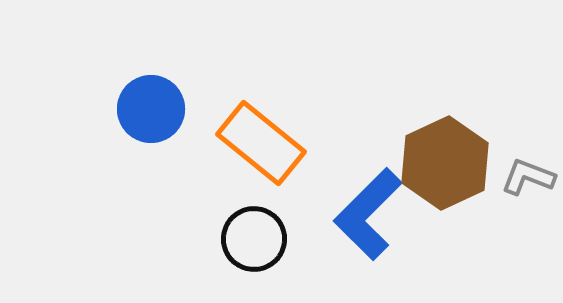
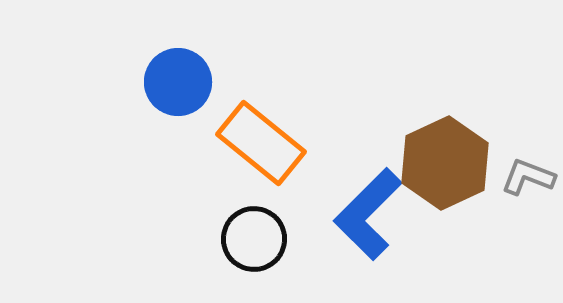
blue circle: moved 27 px right, 27 px up
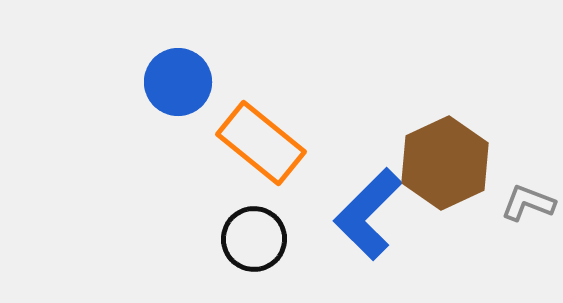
gray L-shape: moved 26 px down
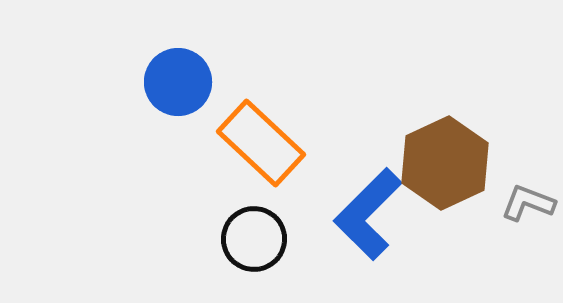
orange rectangle: rotated 4 degrees clockwise
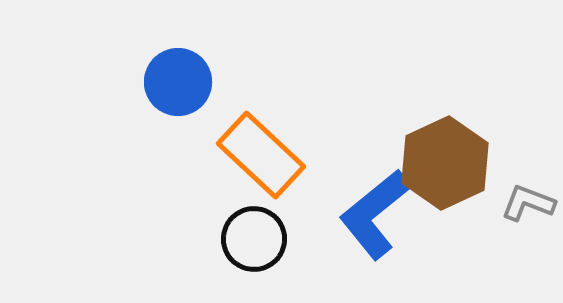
orange rectangle: moved 12 px down
blue L-shape: moved 7 px right; rotated 6 degrees clockwise
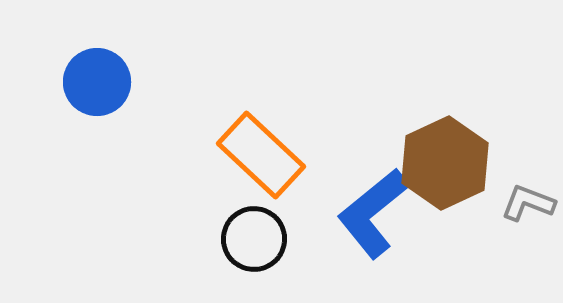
blue circle: moved 81 px left
blue L-shape: moved 2 px left, 1 px up
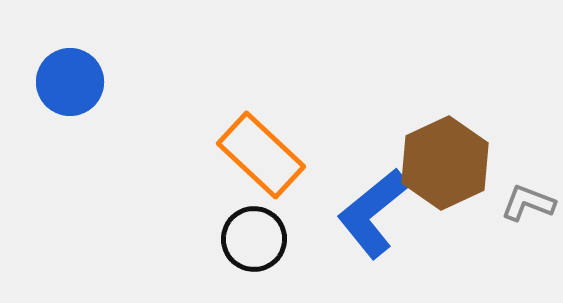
blue circle: moved 27 px left
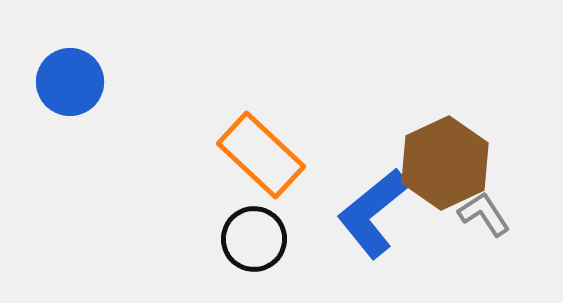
gray L-shape: moved 44 px left, 11 px down; rotated 36 degrees clockwise
